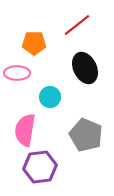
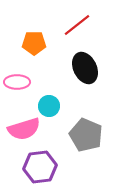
pink ellipse: moved 9 px down
cyan circle: moved 1 px left, 9 px down
pink semicircle: moved 1 px left, 1 px up; rotated 116 degrees counterclockwise
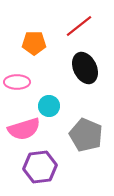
red line: moved 2 px right, 1 px down
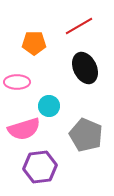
red line: rotated 8 degrees clockwise
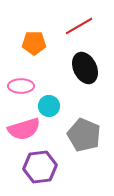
pink ellipse: moved 4 px right, 4 px down
gray pentagon: moved 2 px left
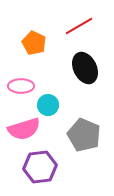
orange pentagon: rotated 25 degrees clockwise
cyan circle: moved 1 px left, 1 px up
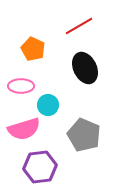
orange pentagon: moved 1 px left, 6 px down
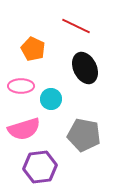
red line: moved 3 px left; rotated 56 degrees clockwise
cyan circle: moved 3 px right, 6 px up
gray pentagon: rotated 12 degrees counterclockwise
